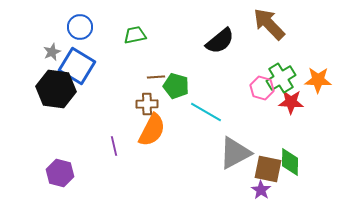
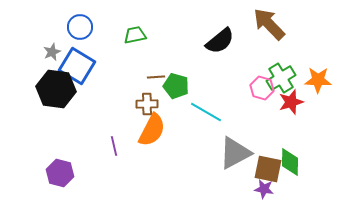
red star: rotated 20 degrees counterclockwise
purple star: moved 3 px right, 1 px up; rotated 24 degrees counterclockwise
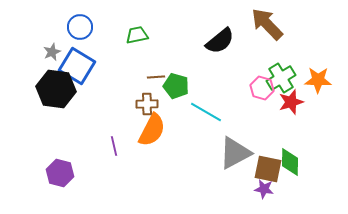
brown arrow: moved 2 px left
green trapezoid: moved 2 px right
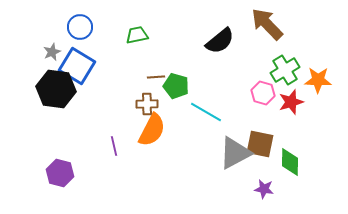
green cross: moved 4 px right, 8 px up
pink hexagon: moved 1 px right, 5 px down
brown square: moved 8 px left, 25 px up
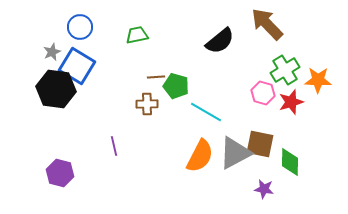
orange semicircle: moved 48 px right, 26 px down
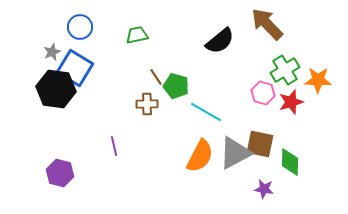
blue square: moved 2 px left, 2 px down
brown line: rotated 60 degrees clockwise
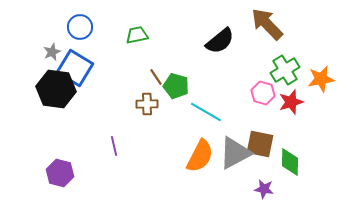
orange star: moved 3 px right, 1 px up; rotated 12 degrees counterclockwise
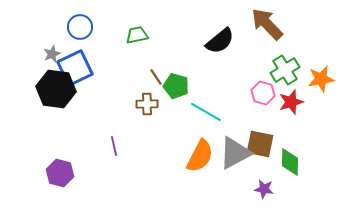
gray star: moved 2 px down
blue square: rotated 33 degrees clockwise
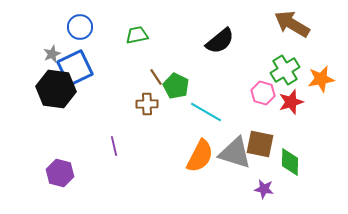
brown arrow: moved 25 px right; rotated 15 degrees counterclockwise
green pentagon: rotated 10 degrees clockwise
gray triangle: rotated 45 degrees clockwise
